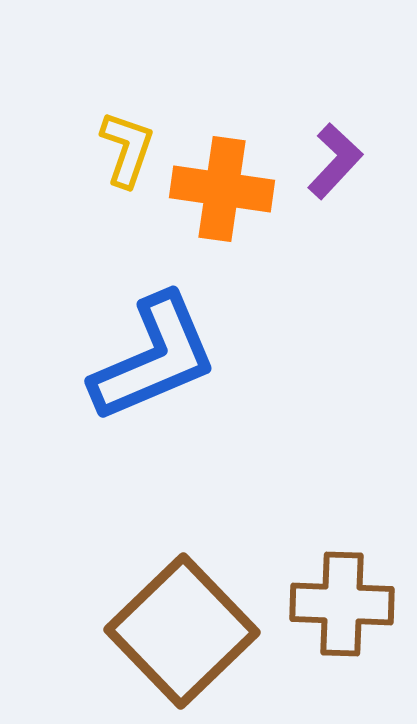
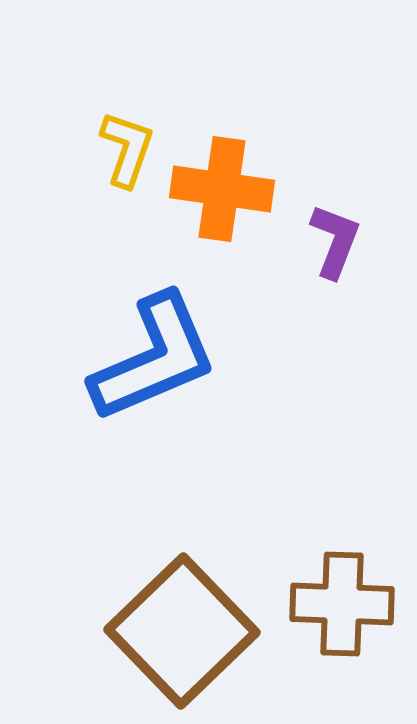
purple L-shape: moved 80 px down; rotated 22 degrees counterclockwise
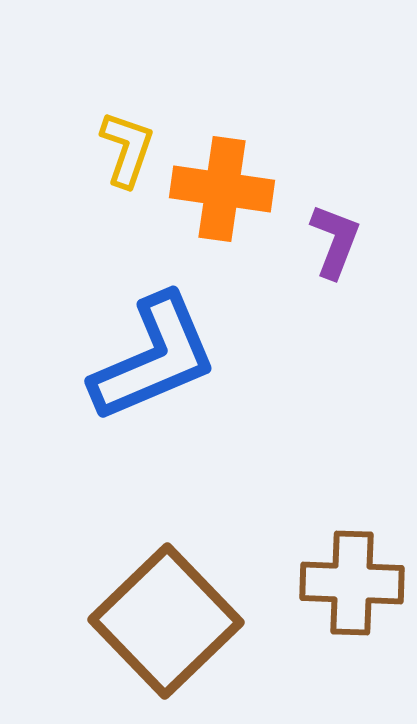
brown cross: moved 10 px right, 21 px up
brown square: moved 16 px left, 10 px up
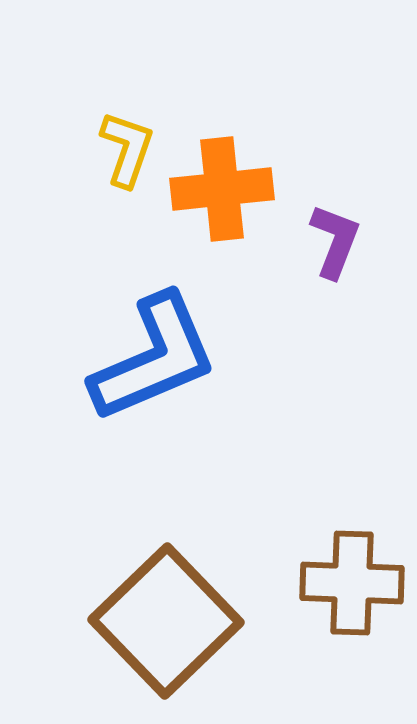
orange cross: rotated 14 degrees counterclockwise
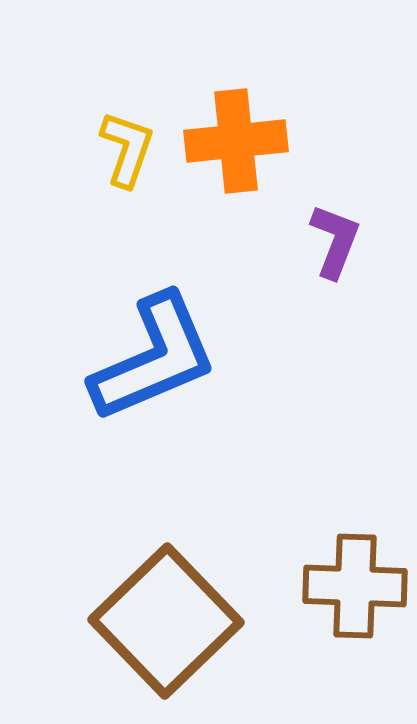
orange cross: moved 14 px right, 48 px up
brown cross: moved 3 px right, 3 px down
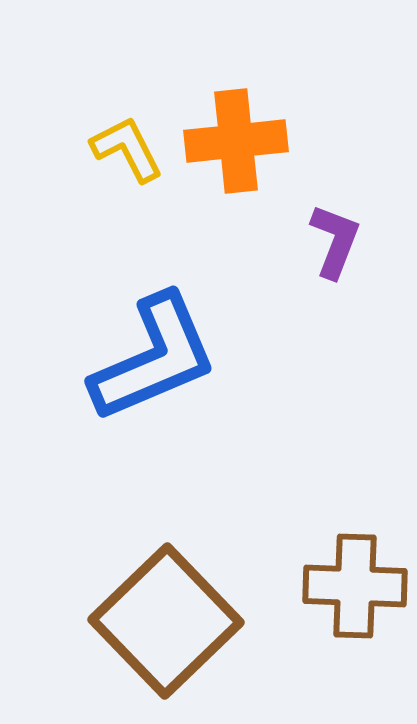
yellow L-shape: rotated 46 degrees counterclockwise
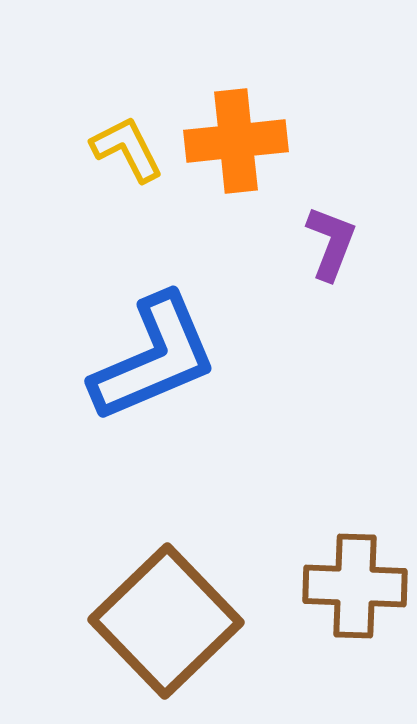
purple L-shape: moved 4 px left, 2 px down
